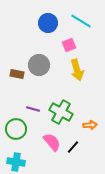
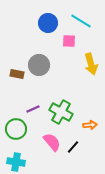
pink square: moved 4 px up; rotated 24 degrees clockwise
yellow arrow: moved 14 px right, 6 px up
purple line: rotated 40 degrees counterclockwise
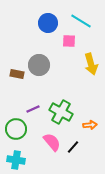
cyan cross: moved 2 px up
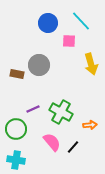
cyan line: rotated 15 degrees clockwise
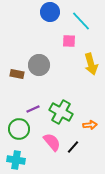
blue circle: moved 2 px right, 11 px up
green circle: moved 3 px right
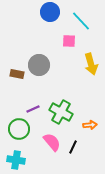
black line: rotated 16 degrees counterclockwise
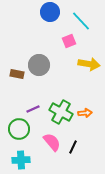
pink square: rotated 24 degrees counterclockwise
yellow arrow: moved 2 px left; rotated 65 degrees counterclockwise
orange arrow: moved 5 px left, 12 px up
cyan cross: moved 5 px right; rotated 12 degrees counterclockwise
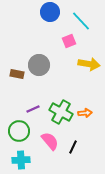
green circle: moved 2 px down
pink semicircle: moved 2 px left, 1 px up
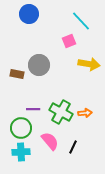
blue circle: moved 21 px left, 2 px down
purple line: rotated 24 degrees clockwise
green circle: moved 2 px right, 3 px up
cyan cross: moved 8 px up
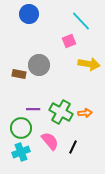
brown rectangle: moved 2 px right
cyan cross: rotated 18 degrees counterclockwise
